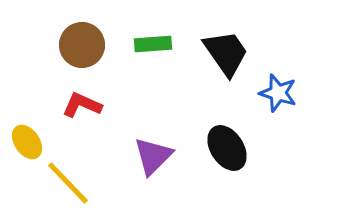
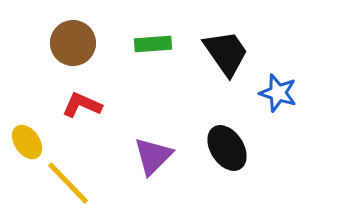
brown circle: moved 9 px left, 2 px up
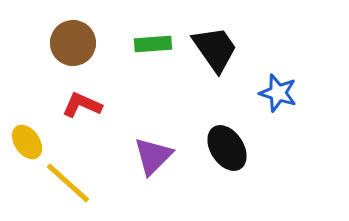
black trapezoid: moved 11 px left, 4 px up
yellow line: rotated 4 degrees counterclockwise
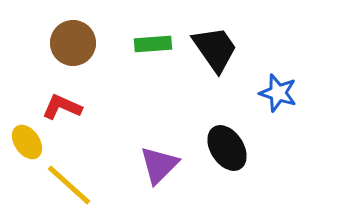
red L-shape: moved 20 px left, 2 px down
purple triangle: moved 6 px right, 9 px down
yellow line: moved 1 px right, 2 px down
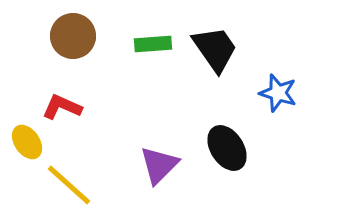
brown circle: moved 7 px up
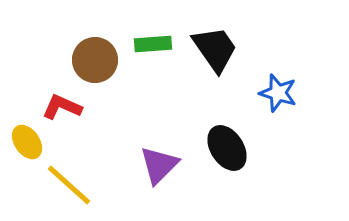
brown circle: moved 22 px right, 24 px down
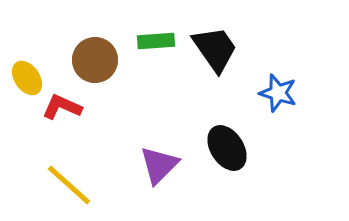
green rectangle: moved 3 px right, 3 px up
yellow ellipse: moved 64 px up
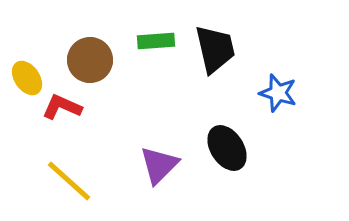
black trapezoid: rotated 22 degrees clockwise
brown circle: moved 5 px left
yellow line: moved 4 px up
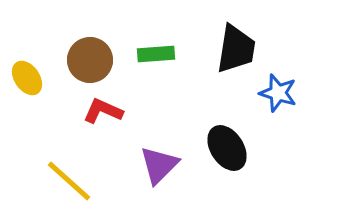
green rectangle: moved 13 px down
black trapezoid: moved 21 px right; rotated 22 degrees clockwise
red L-shape: moved 41 px right, 4 px down
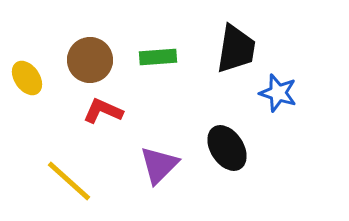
green rectangle: moved 2 px right, 3 px down
